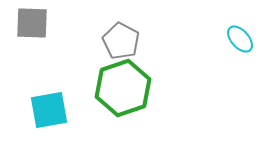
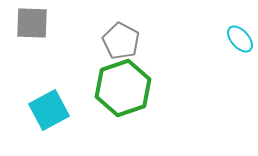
cyan square: rotated 18 degrees counterclockwise
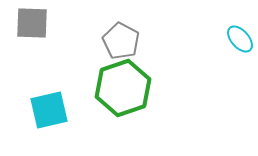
cyan square: rotated 15 degrees clockwise
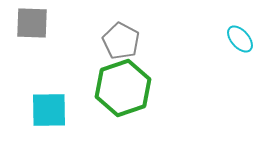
cyan square: rotated 12 degrees clockwise
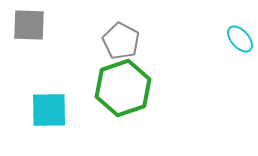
gray square: moved 3 px left, 2 px down
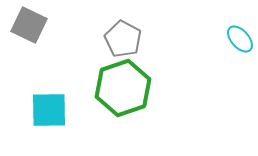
gray square: rotated 24 degrees clockwise
gray pentagon: moved 2 px right, 2 px up
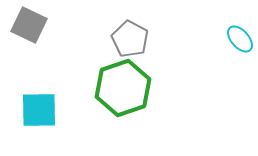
gray pentagon: moved 7 px right
cyan square: moved 10 px left
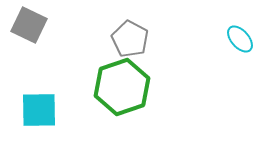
green hexagon: moved 1 px left, 1 px up
